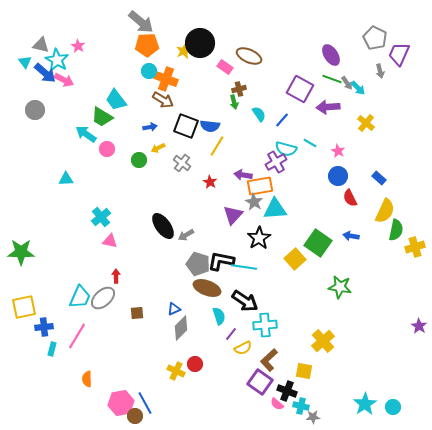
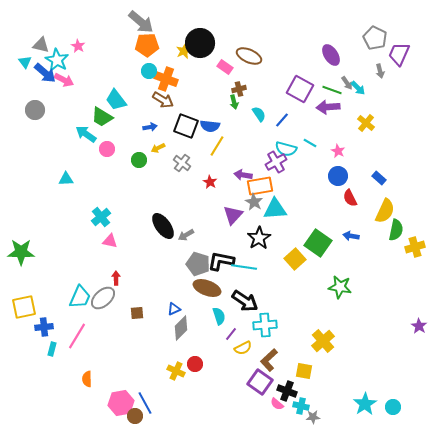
green line at (332, 79): moved 11 px down
red arrow at (116, 276): moved 2 px down
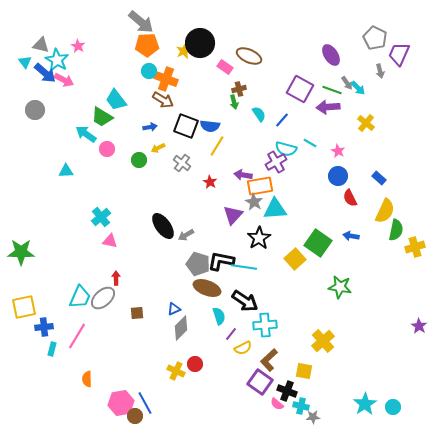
cyan triangle at (66, 179): moved 8 px up
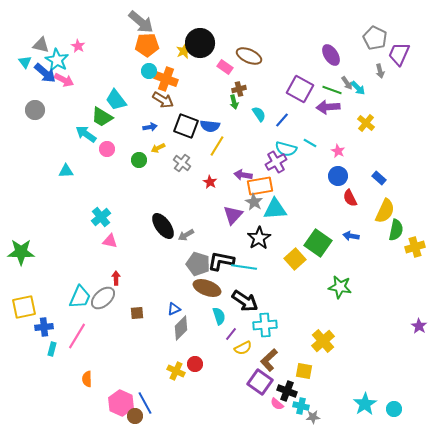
pink hexagon at (121, 403): rotated 25 degrees counterclockwise
cyan circle at (393, 407): moved 1 px right, 2 px down
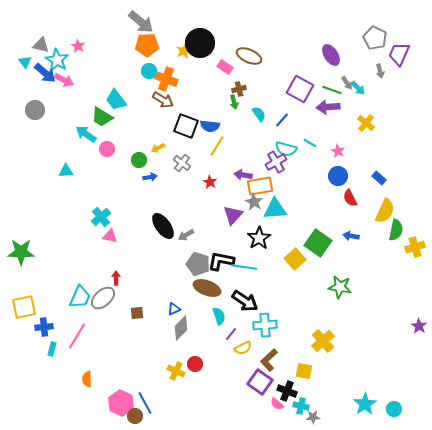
blue arrow at (150, 127): moved 50 px down
pink triangle at (110, 241): moved 5 px up
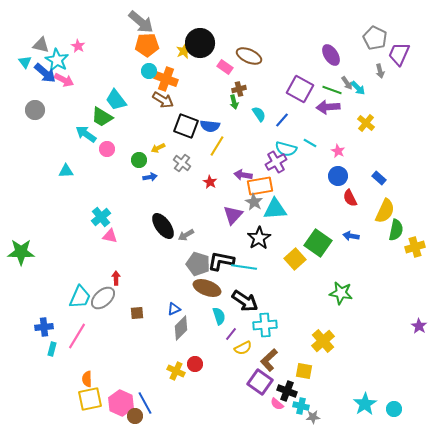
green star at (340, 287): moved 1 px right, 6 px down
yellow square at (24, 307): moved 66 px right, 92 px down
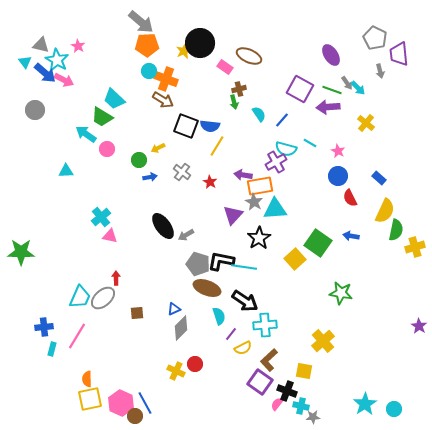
purple trapezoid at (399, 54): rotated 30 degrees counterclockwise
cyan trapezoid at (116, 100): moved 2 px left, 1 px up; rotated 10 degrees counterclockwise
gray cross at (182, 163): moved 9 px down
pink semicircle at (277, 404): rotated 88 degrees clockwise
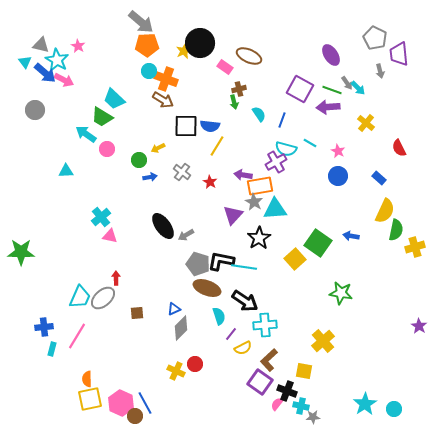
blue line at (282, 120): rotated 21 degrees counterclockwise
black square at (186, 126): rotated 20 degrees counterclockwise
red semicircle at (350, 198): moved 49 px right, 50 px up
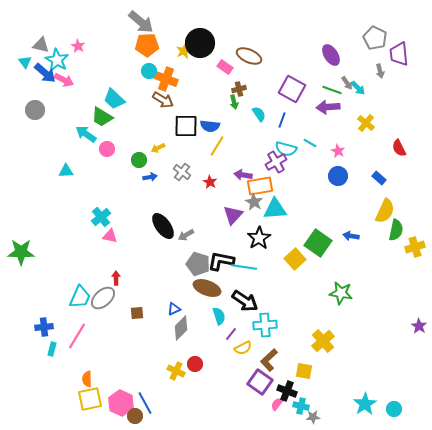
purple square at (300, 89): moved 8 px left
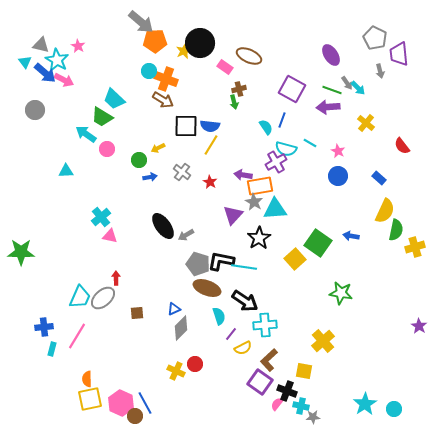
orange pentagon at (147, 45): moved 8 px right, 4 px up
cyan semicircle at (259, 114): moved 7 px right, 13 px down
yellow line at (217, 146): moved 6 px left, 1 px up
red semicircle at (399, 148): moved 3 px right, 2 px up; rotated 12 degrees counterclockwise
